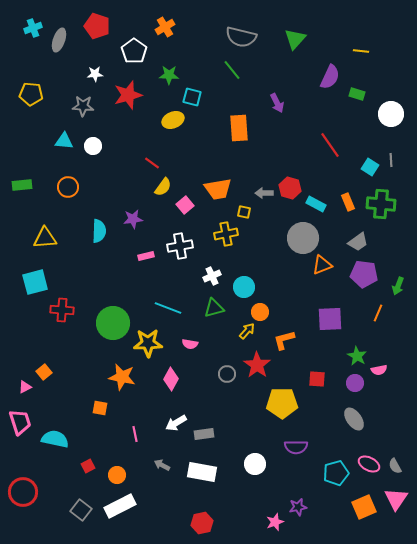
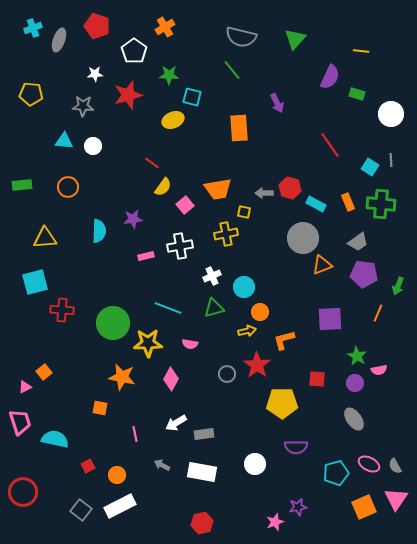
yellow arrow at (247, 331): rotated 36 degrees clockwise
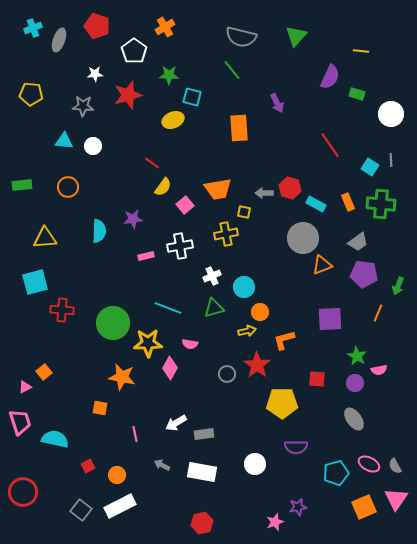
green triangle at (295, 39): moved 1 px right, 3 px up
pink diamond at (171, 379): moved 1 px left, 11 px up
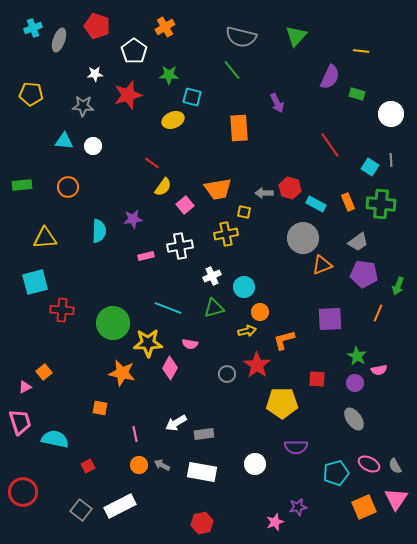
orange star at (122, 377): moved 4 px up
orange circle at (117, 475): moved 22 px right, 10 px up
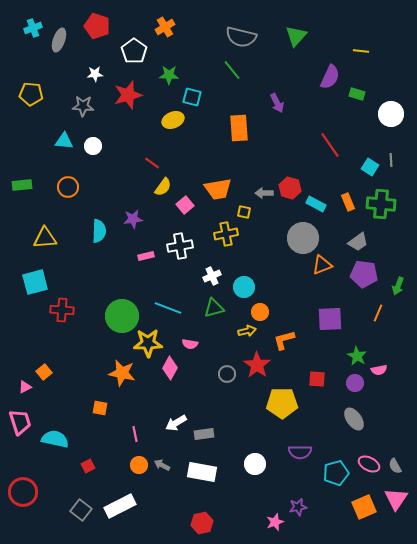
green circle at (113, 323): moved 9 px right, 7 px up
purple semicircle at (296, 447): moved 4 px right, 5 px down
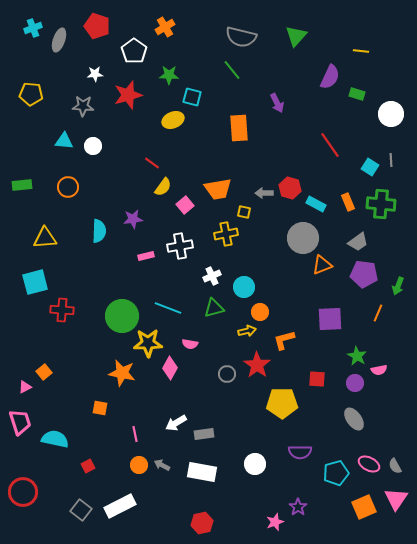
purple star at (298, 507): rotated 24 degrees counterclockwise
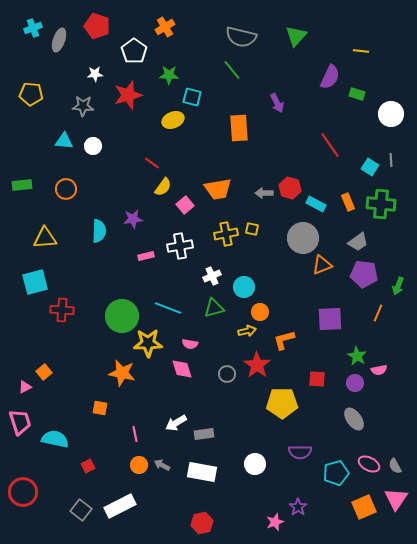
orange circle at (68, 187): moved 2 px left, 2 px down
yellow square at (244, 212): moved 8 px right, 17 px down
pink diamond at (170, 368): moved 12 px right, 1 px down; rotated 45 degrees counterclockwise
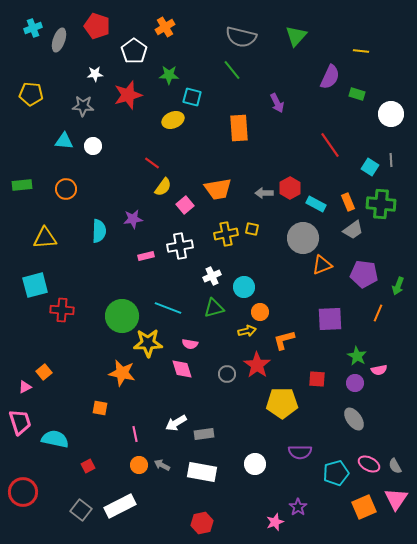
red hexagon at (290, 188): rotated 15 degrees clockwise
gray trapezoid at (358, 242): moved 5 px left, 12 px up
cyan square at (35, 282): moved 3 px down
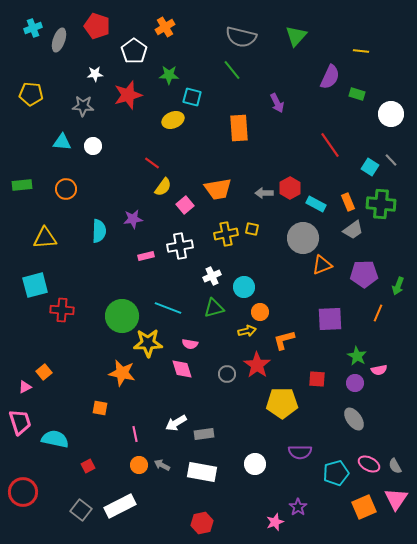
cyan triangle at (64, 141): moved 2 px left, 1 px down
gray line at (391, 160): rotated 40 degrees counterclockwise
purple pentagon at (364, 274): rotated 8 degrees counterclockwise
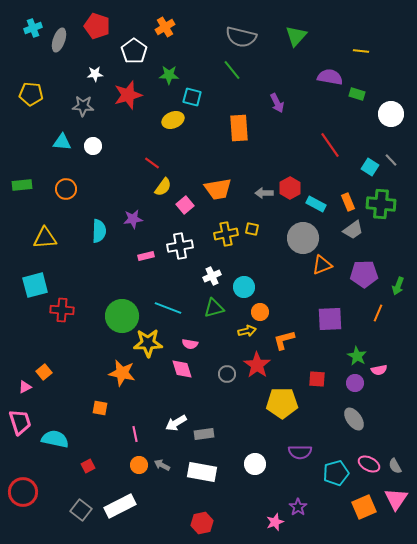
purple semicircle at (330, 77): rotated 105 degrees counterclockwise
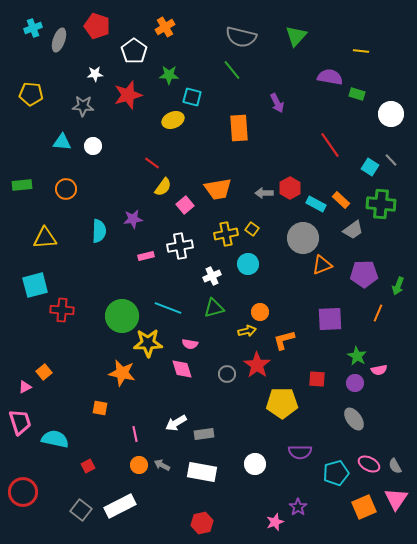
orange rectangle at (348, 202): moved 7 px left, 2 px up; rotated 24 degrees counterclockwise
yellow square at (252, 229): rotated 24 degrees clockwise
cyan circle at (244, 287): moved 4 px right, 23 px up
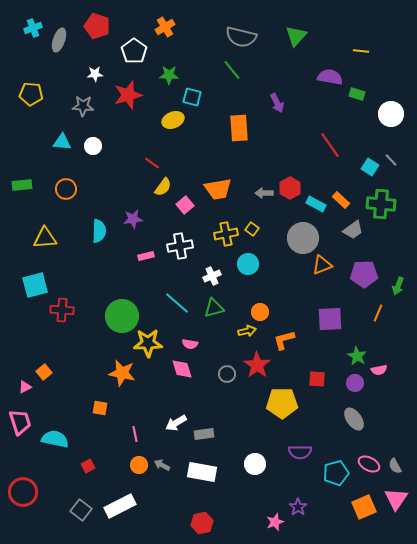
cyan line at (168, 308): moved 9 px right, 5 px up; rotated 20 degrees clockwise
